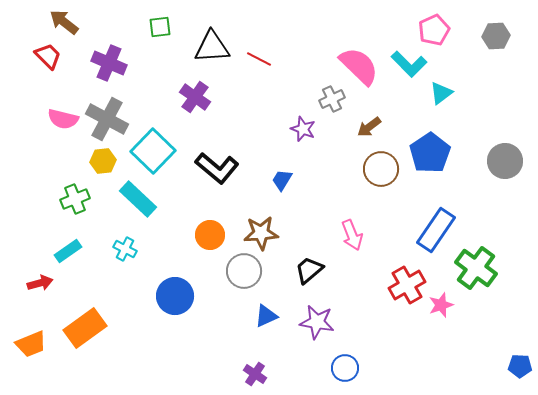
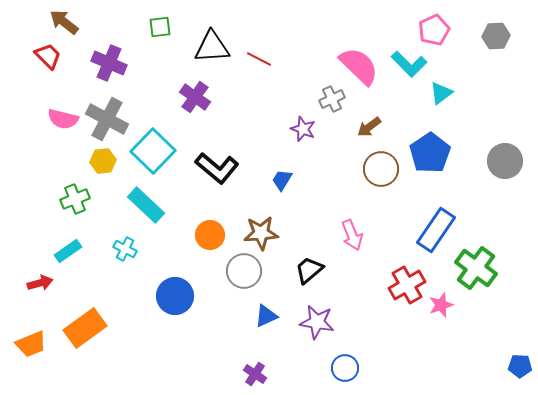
cyan rectangle at (138, 199): moved 8 px right, 6 px down
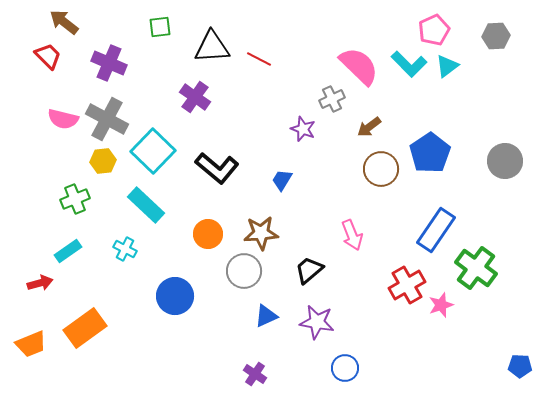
cyan triangle at (441, 93): moved 6 px right, 27 px up
orange circle at (210, 235): moved 2 px left, 1 px up
